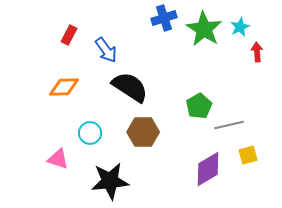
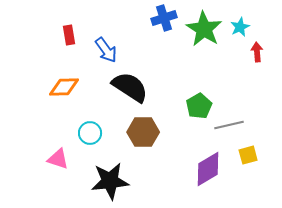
red rectangle: rotated 36 degrees counterclockwise
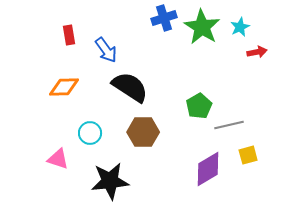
green star: moved 2 px left, 2 px up
red arrow: rotated 84 degrees clockwise
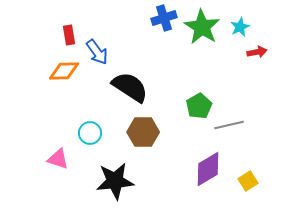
blue arrow: moved 9 px left, 2 px down
orange diamond: moved 16 px up
yellow square: moved 26 px down; rotated 18 degrees counterclockwise
black star: moved 5 px right
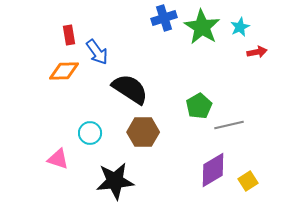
black semicircle: moved 2 px down
purple diamond: moved 5 px right, 1 px down
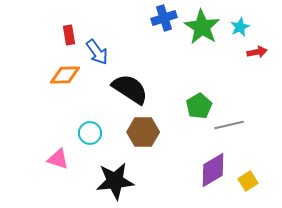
orange diamond: moved 1 px right, 4 px down
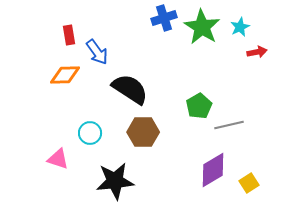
yellow square: moved 1 px right, 2 px down
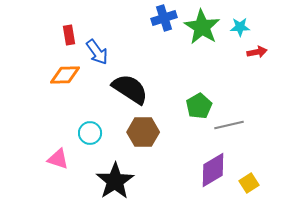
cyan star: rotated 24 degrees clockwise
black star: rotated 27 degrees counterclockwise
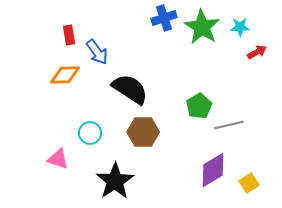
red arrow: rotated 18 degrees counterclockwise
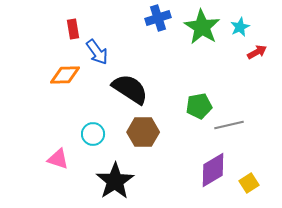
blue cross: moved 6 px left
cyan star: rotated 24 degrees counterclockwise
red rectangle: moved 4 px right, 6 px up
green pentagon: rotated 20 degrees clockwise
cyan circle: moved 3 px right, 1 px down
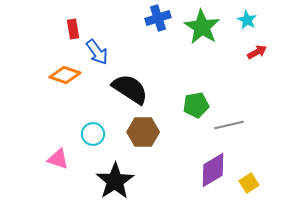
cyan star: moved 7 px right, 7 px up; rotated 18 degrees counterclockwise
orange diamond: rotated 20 degrees clockwise
green pentagon: moved 3 px left, 1 px up
